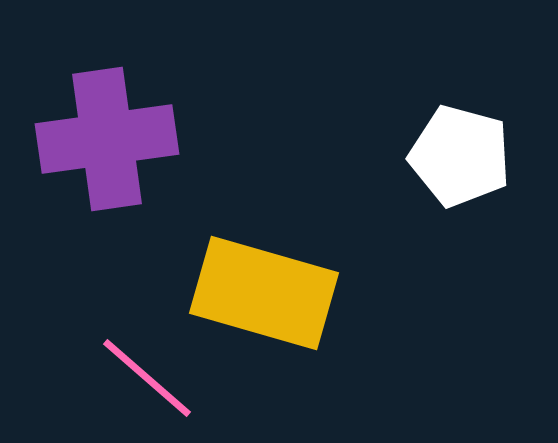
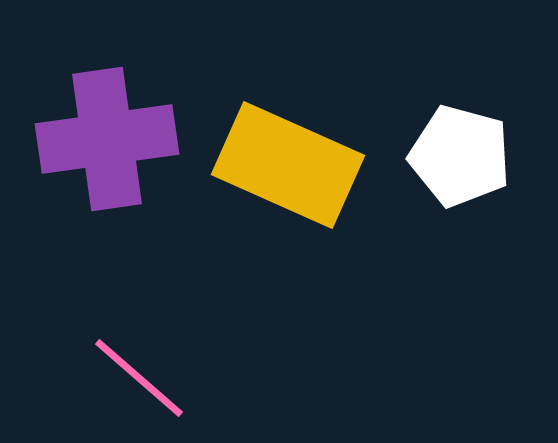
yellow rectangle: moved 24 px right, 128 px up; rotated 8 degrees clockwise
pink line: moved 8 px left
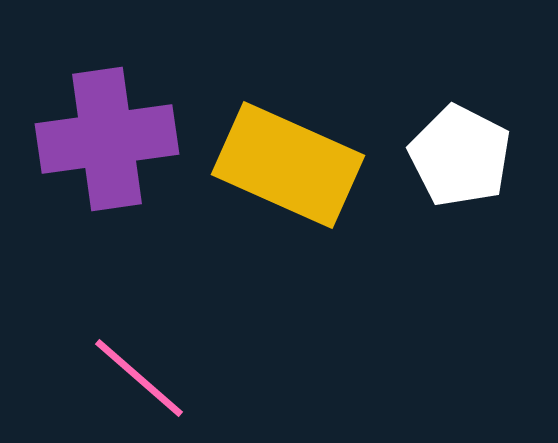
white pentagon: rotated 12 degrees clockwise
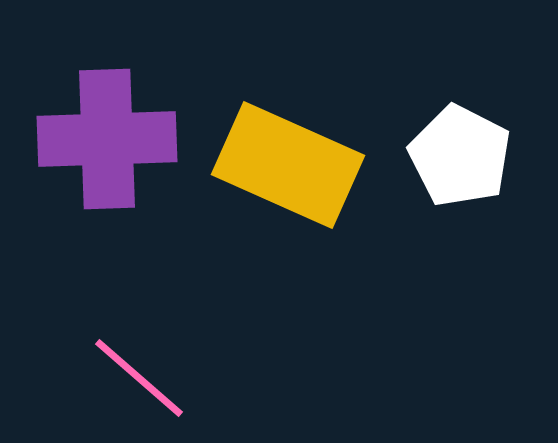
purple cross: rotated 6 degrees clockwise
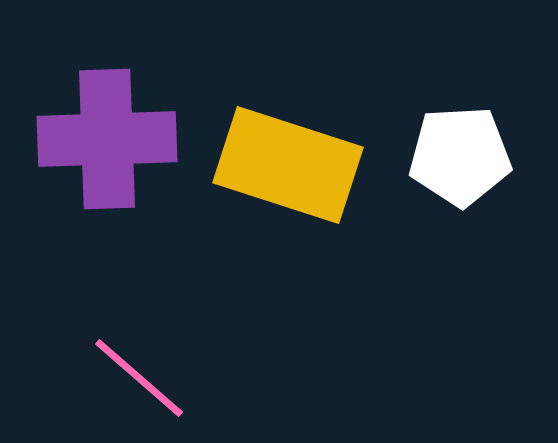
white pentagon: rotated 30 degrees counterclockwise
yellow rectangle: rotated 6 degrees counterclockwise
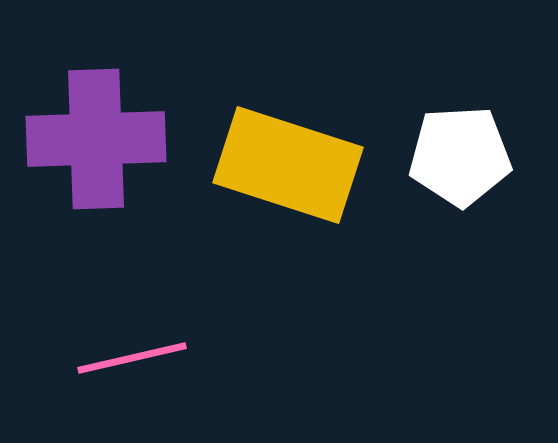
purple cross: moved 11 px left
pink line: moved 7 px left, 20 px up; rotated 54 degrees counterclockwise
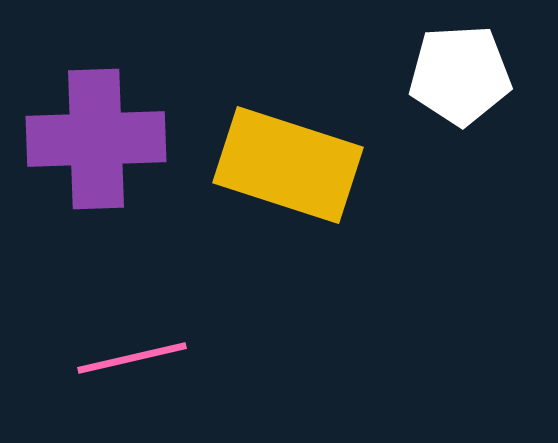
white pentagon: moved 81 px up
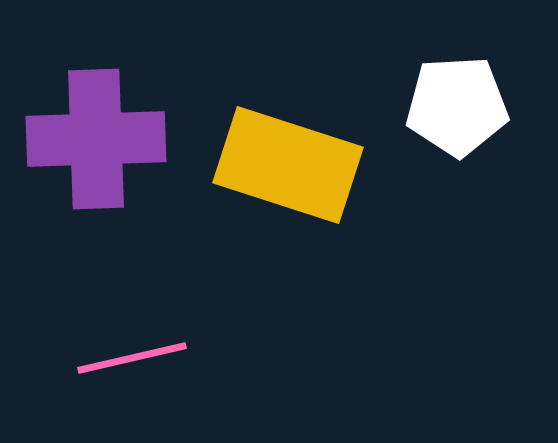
white pentagon: moved 3 px left, 31 px down
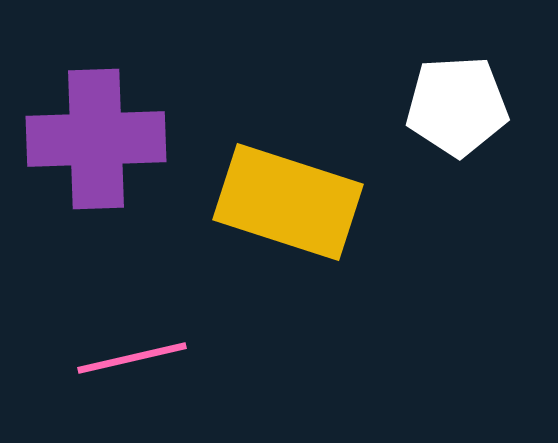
yellow rectangle: moved 37 px down
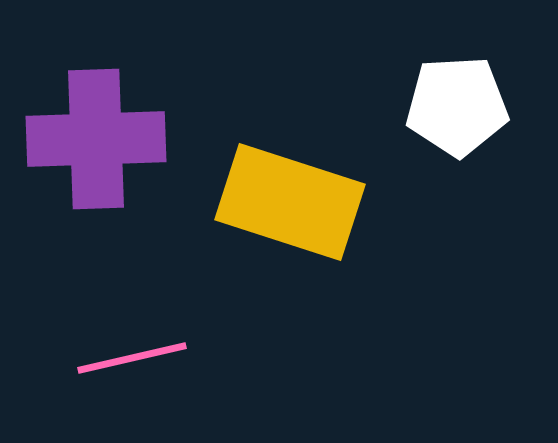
yellow rectangle: moved 2 px right
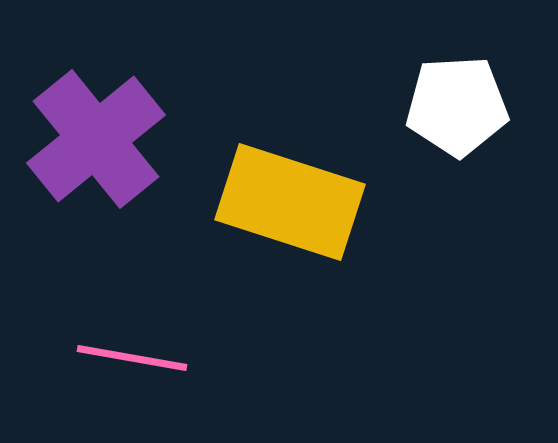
purple cross: rotated 37 degrees counterclockwise
pink line: rotated 23 degrees clockwise
